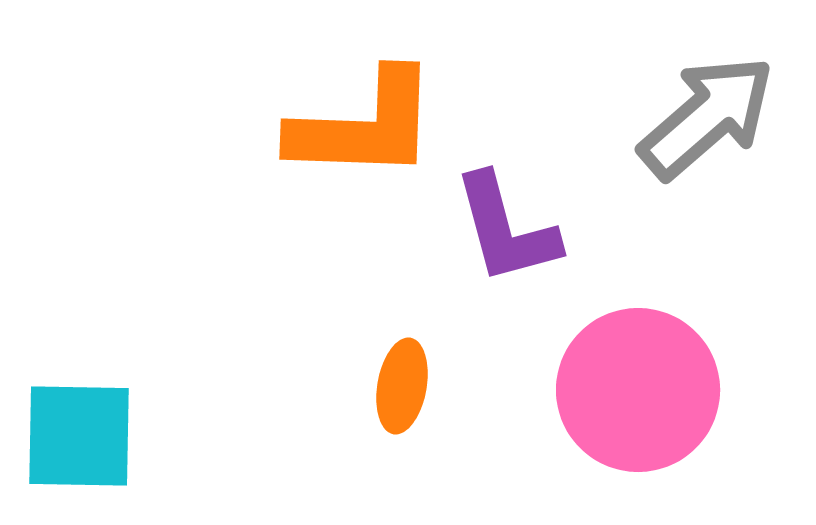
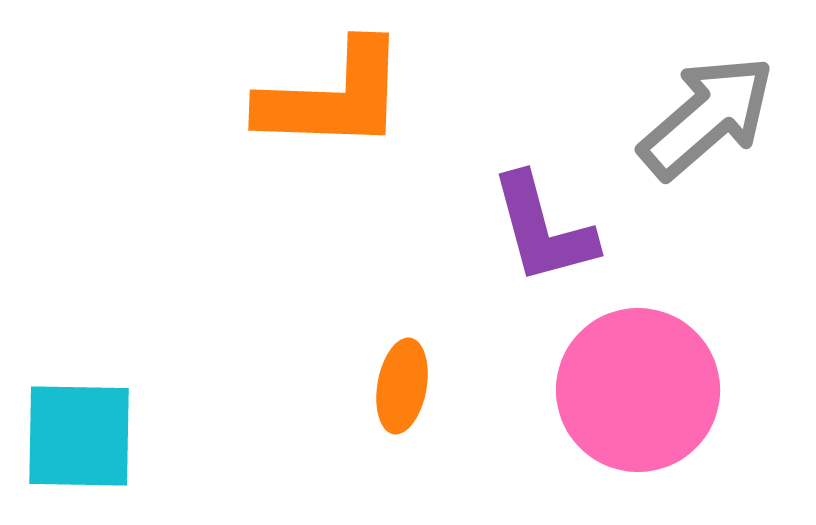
orange L-shape: moved 31 px left, 29 px up
purple L-shape: moved 37 px right
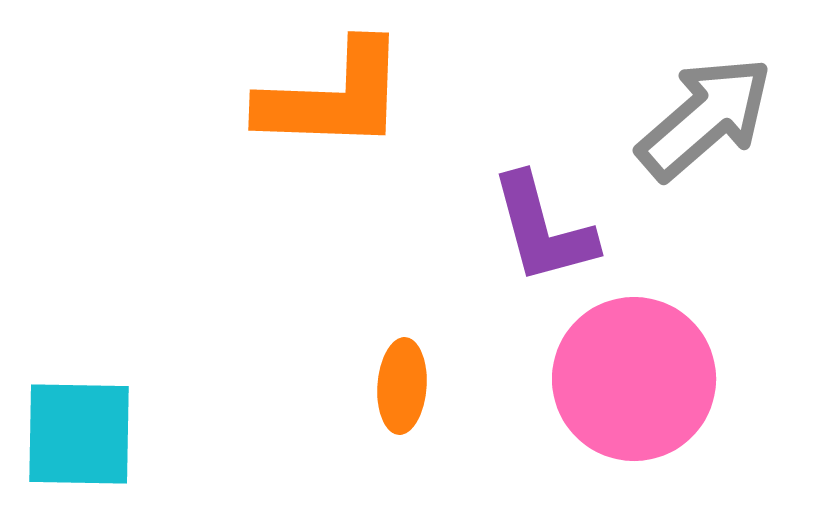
gray arrow: moved 2 px left, 1 px down
orange ellipse: rotated 6 degrees counterclockwise
pink circle: moved 4 px left, 11 px up
cyan square: moved 2 px up
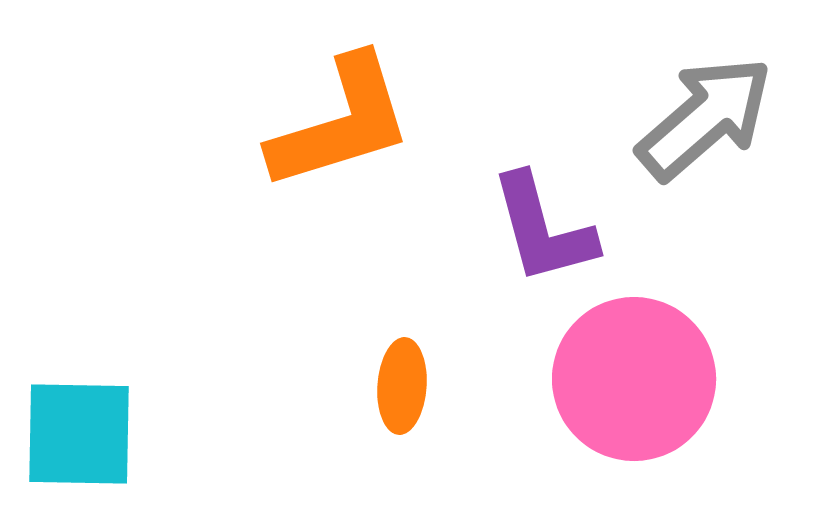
orange L-shape: moved 8 px right, 26 px down; rotated 19 degrees counterclockwise
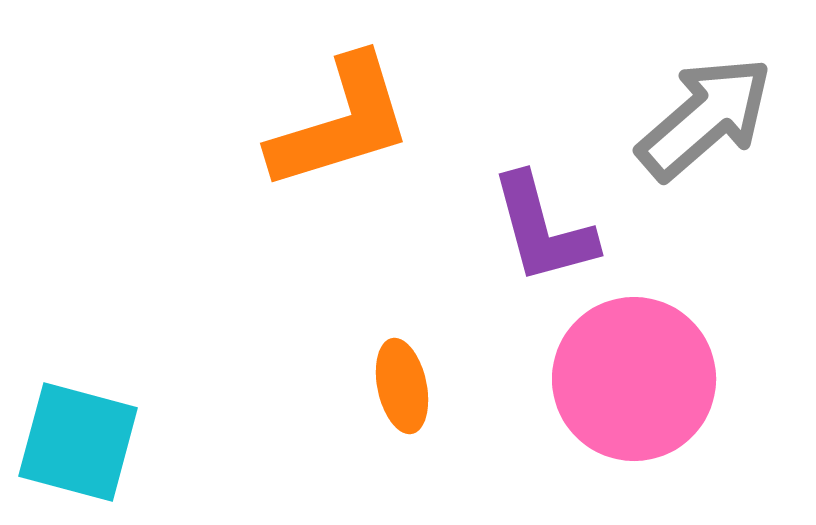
orange ellipse: rotated 16 degrees counterclockwise
cyan square: moved 1 px left, 8 px down; rotated 14 degrees clockwise
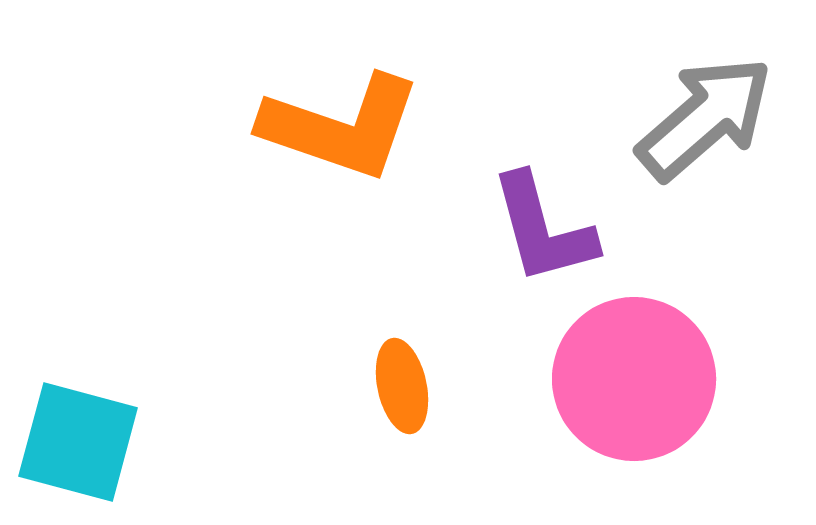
orange L-shape: moved 4 px down; rotated 36 degrees clockwise
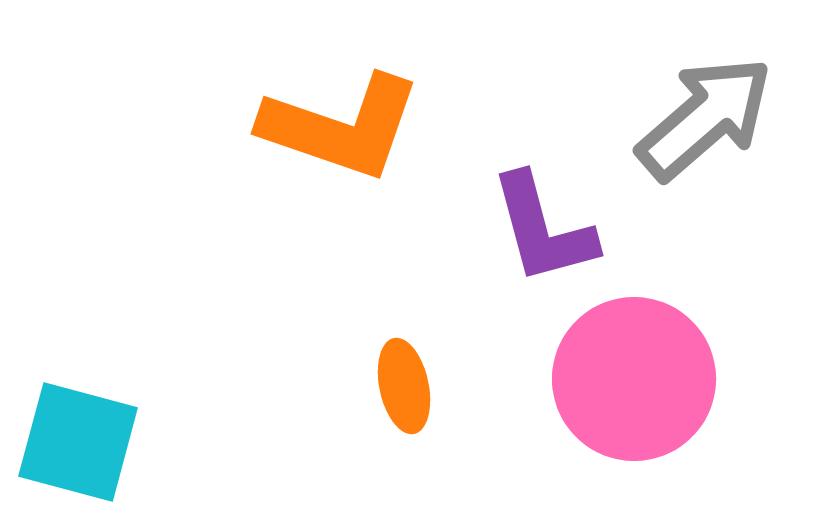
orange ellipse: moved 2 px right
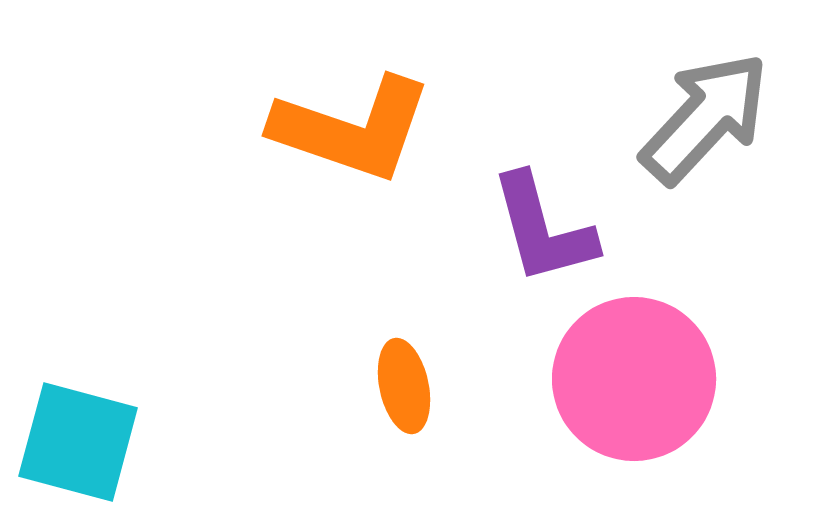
gray arrow: rotated 6 degrees counterclockwise
orange L-shape: moved 11 px right, 2 px down
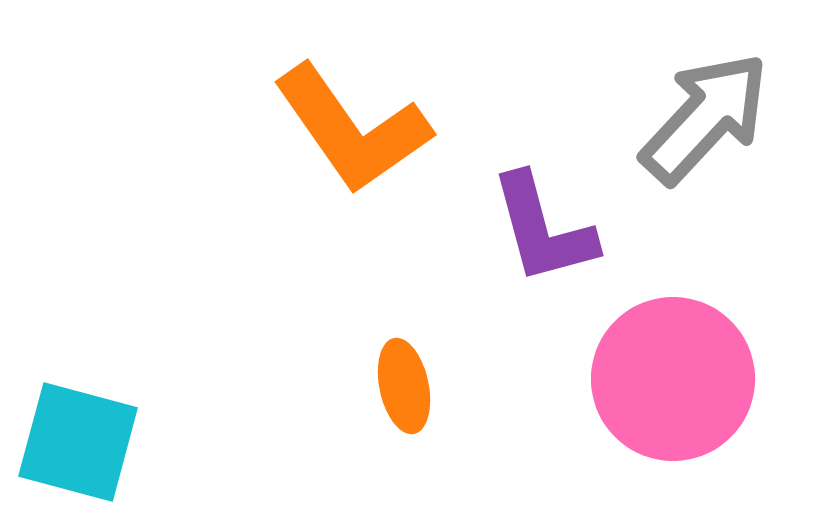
orange L-shape: rotated 36 degrees clockwise
pink circle: moved 39 px right
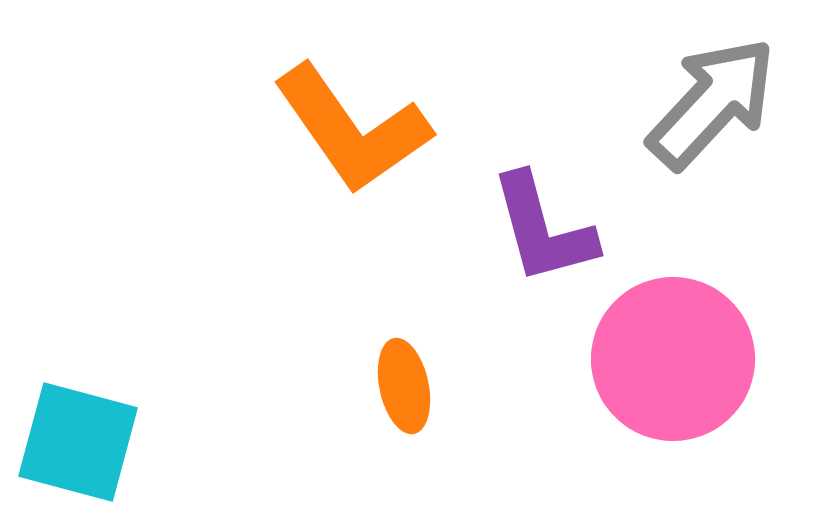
gray arrow: moved 7 px right, 15 px up
pink circle: moved 20 px up
